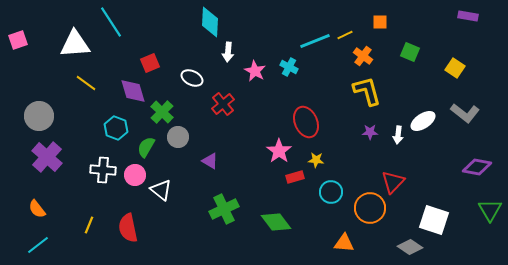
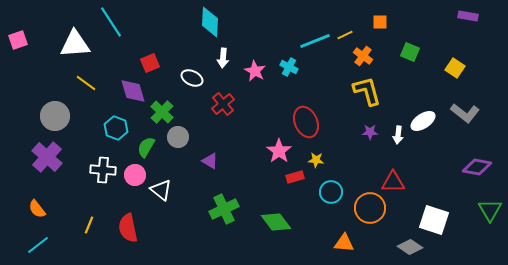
white arrow at (228, 52): moved 5 px left, 6 px down
gray circle at (39, 116): moved 16 px right
red triangle at (393, 182): rotated 45 degrees clockwise
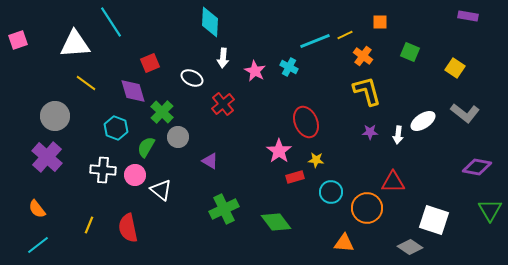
orange circle at (370, 208): moved 3 px left
